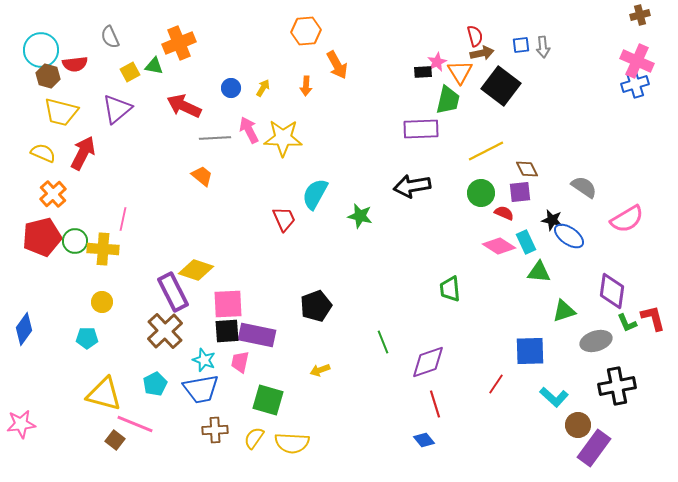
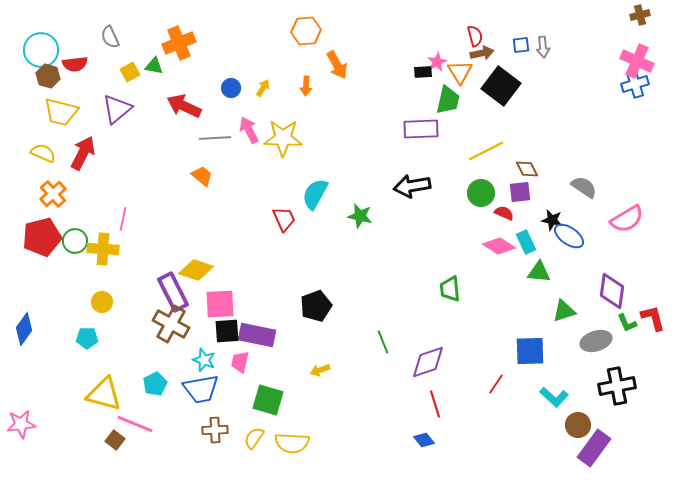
pink square at (228, 304): moved 8 px left
brown cross at (165, 331): moved 6 px right, 7 px up; rotated 18 degrees counterclockwise
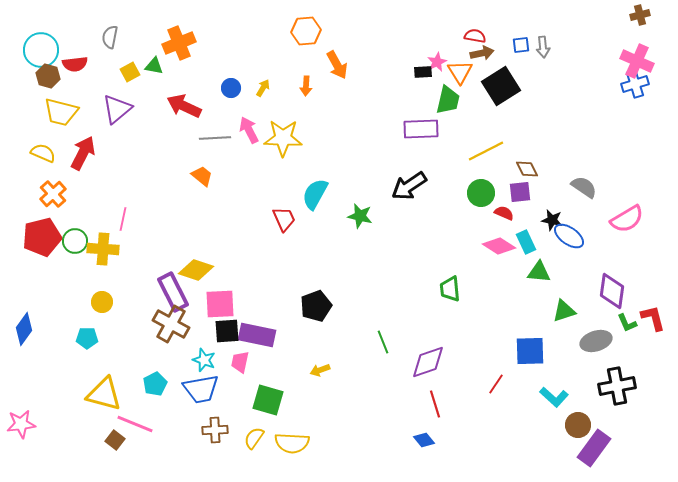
red semicircle at (475, 36): rotated 65 degrees counterclockwise
gray semicircle at (110, 37): rotated 35 degrees clockwise
black square at (501, 86): rotated 21 degrees clockwise
black arrow at (412, 186): moved 3 px left; rotated 24 degrees counterclockwise
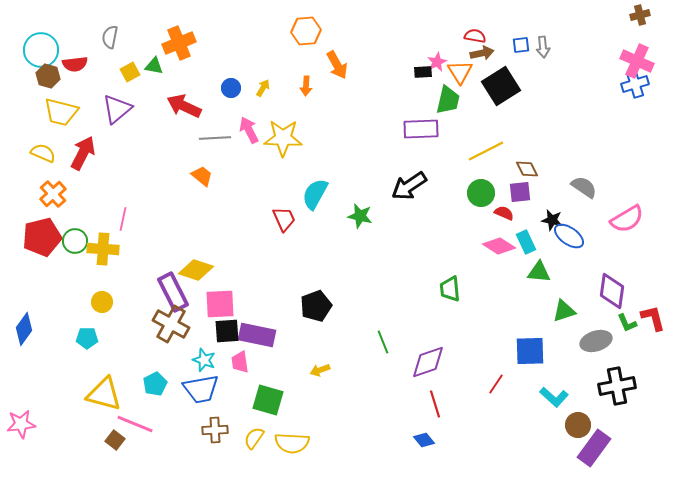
pink trapezoid at (240, 362): rotated 20 degrees counterclockwise
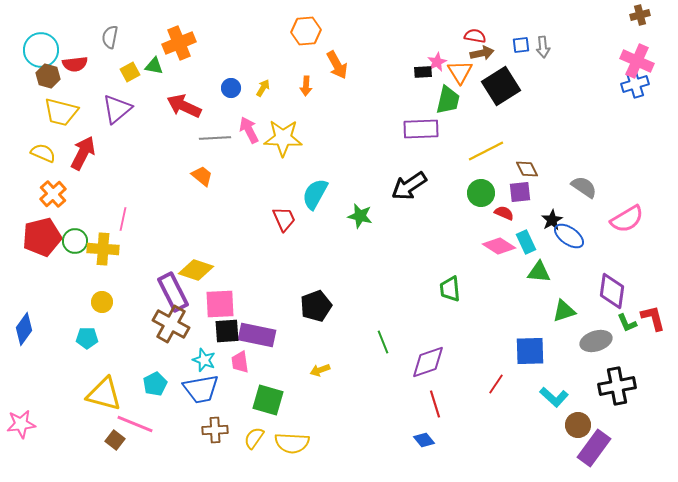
black star at (552, 220): rotated 30 degrees clockwise
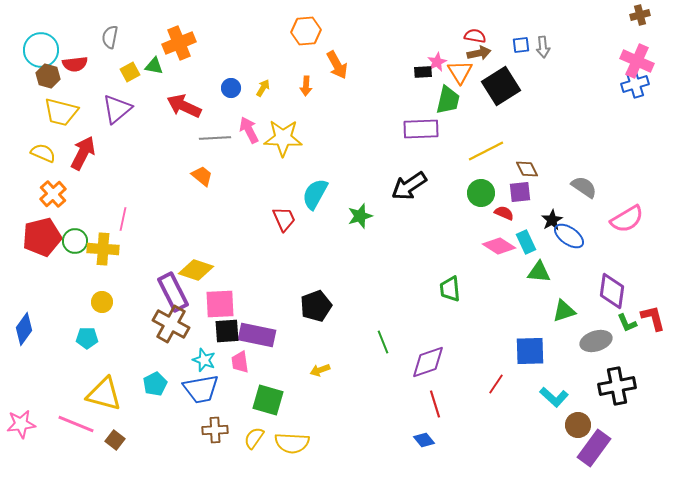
brown arrow at (482, 53): moved 3 px left
green star at (360, 216): rotated 30 degrees counterclockwise
pink line at (135, 424): moved 59 px left
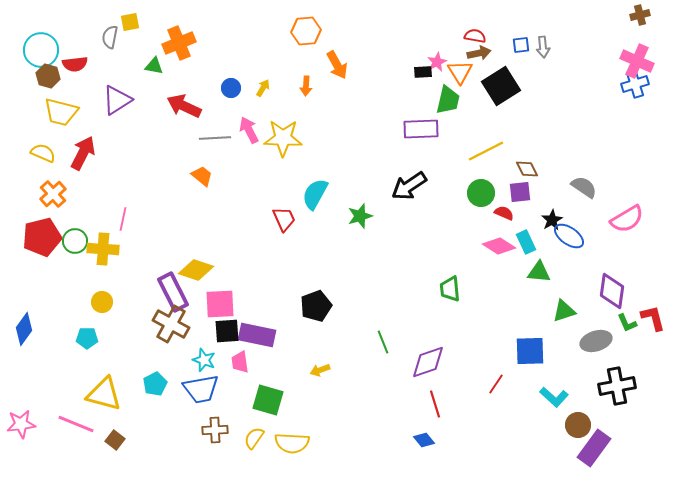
yellow square at (130, 72): moved 50 px up; rotated 18 degrees clockwise
purple triangle at (117, 109): moved 9 px up; rotated 8 degrees clockwise
